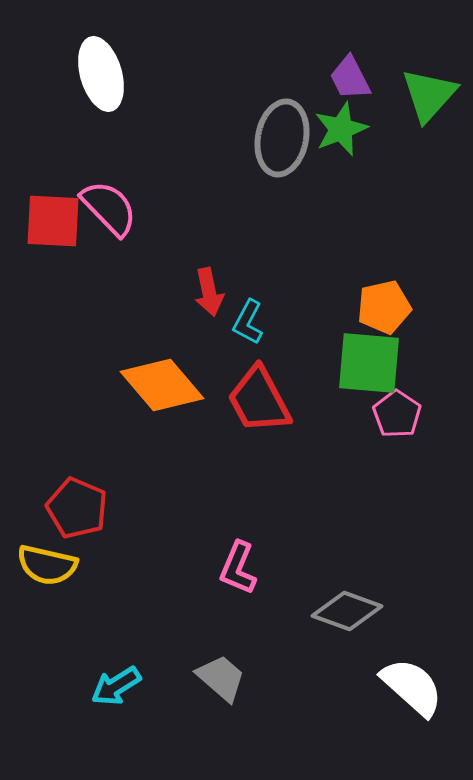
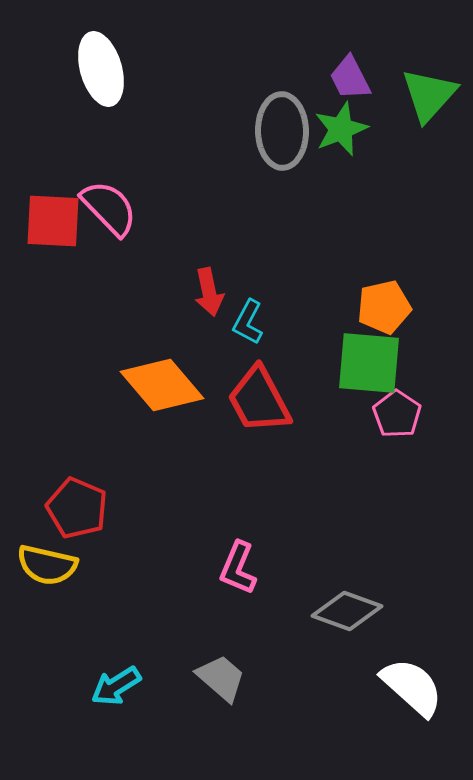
white ellipse: moved 5 px up
gray ellipse: moved 7 px up; rotated 12 degrees counterclockwise
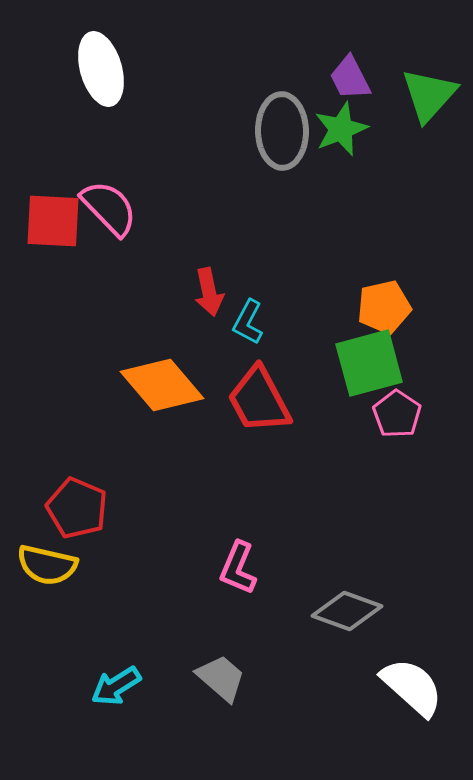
green square: rotated 20 degrees counterclockwise
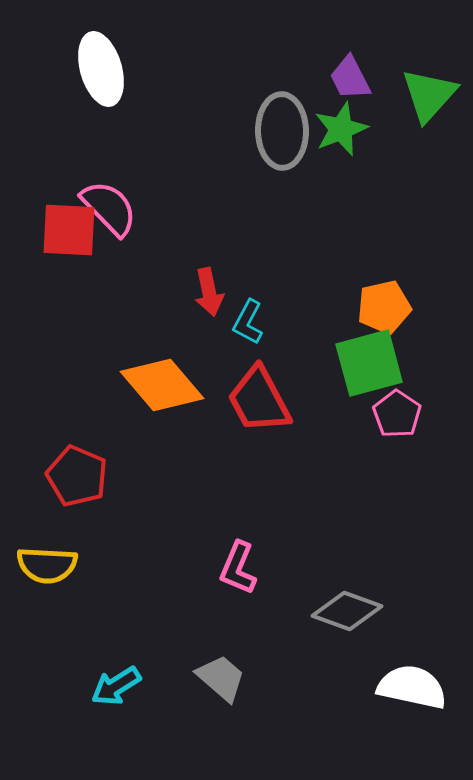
red square: moved 16 px right, 9 px down
red pentagon: moved 32 px up
yellow semicircle: rotated 10 degrees counterclockwise
white semicircle: rotated 30 degrees counterclockwise
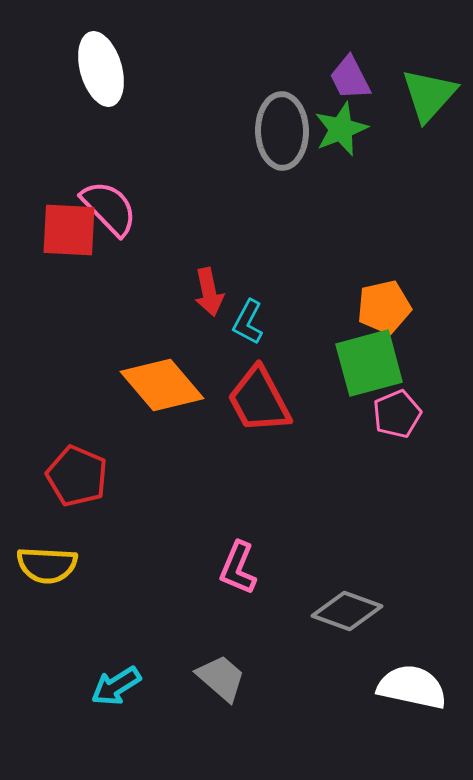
pink pentagon: rotated 15 degrees clockwise
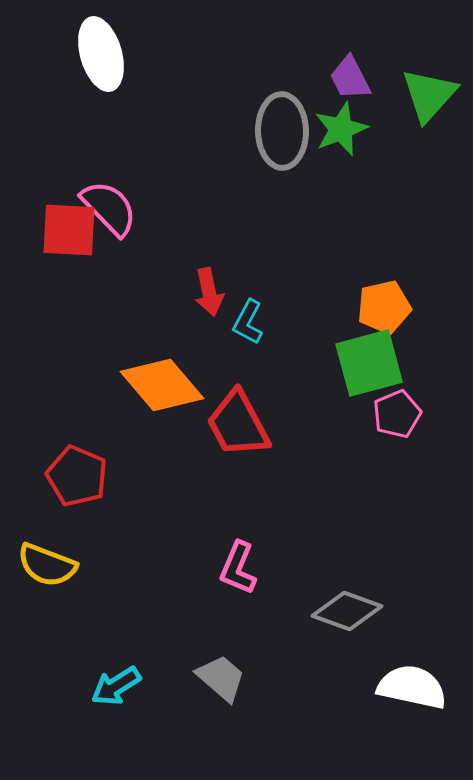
white ellipse: moved 15 px up
red trapezoid: moved 21 px left, 24 px down
yellow semicircle: rotated 18 degrees clockwise
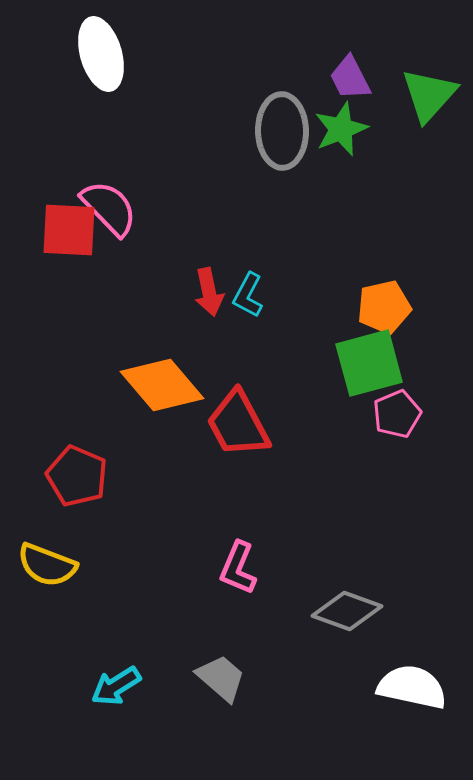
cyan L-shape: moved 27 px up
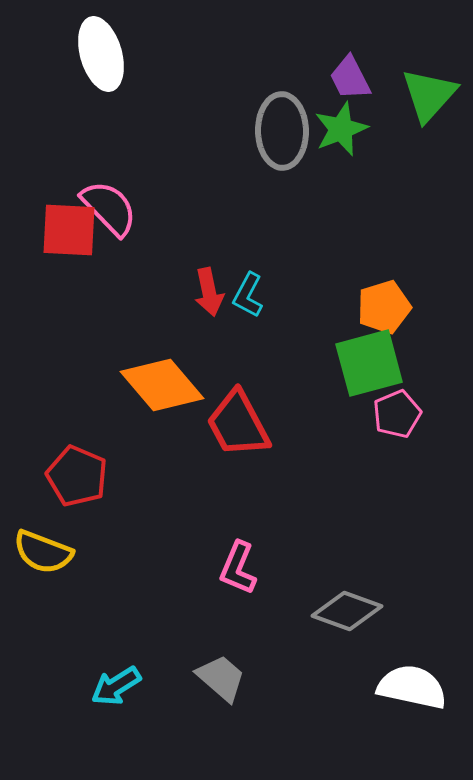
orange pentagon: rotated 4 degrees counterclockwise
yellow semicircle: moved 4 px left, 13 px up
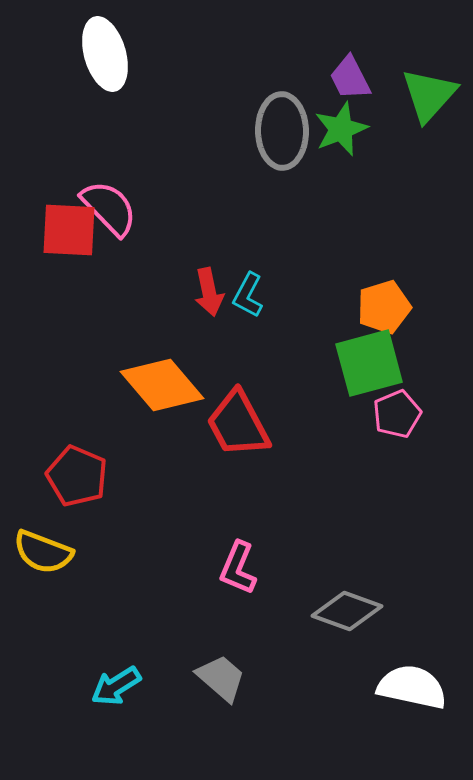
white ellipse: moved 4 px right
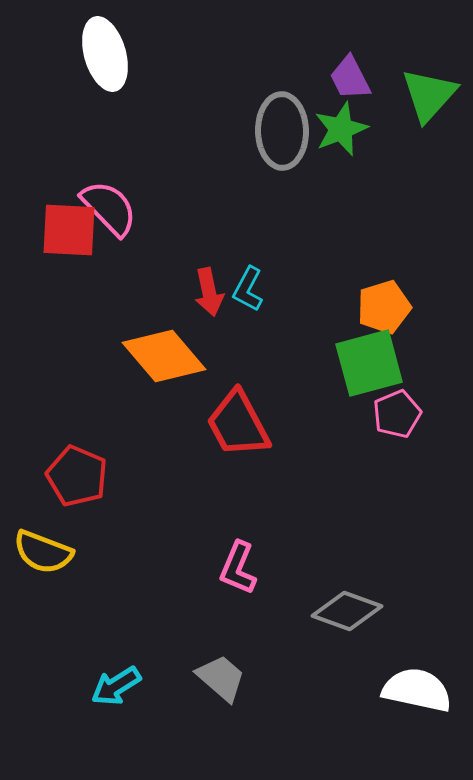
cyan L-shape: moved 6 px up
orange diamond: moved 2 px right, 29 px up
white semicircle: moved 5 px right, 3 px down
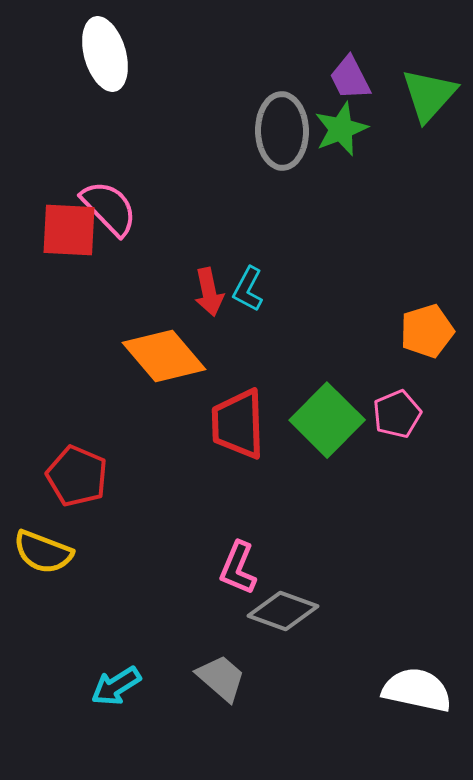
orange pentagon: moved 43 px right, 24 px down
green square: moved 42 px left, 57 px down; rotated 30 degrees counterclockwise
red trapezoid: rotated 26 degrees clockwise
gray diamond: moved 64 px left
